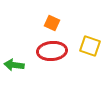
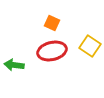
yellow square: rotated 15 degrees clockwise
red ellipse: rotated 8 degrees counterclockwise
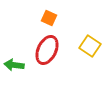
orange square: moved 3 px left, 5 px up
red ellipse: moved 5 px left, 1 px up; rotated 52 degrees counterclockwise
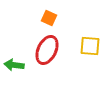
yellow square: rotated 30 degrees counterclockwise
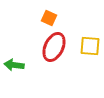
red ellipse: moved 7 px right, 3 px up
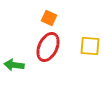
red ellipse: moved 6 px left
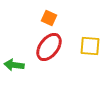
red ellipse: moved 1 px right; rotated 12 degrees clockwise
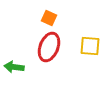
red ellipse: rotated 16 degrees counterclockwise
green arrow: moved 2 px down
